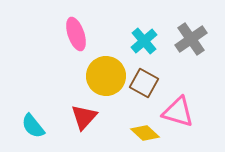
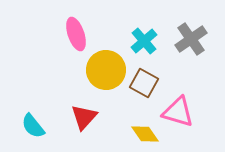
yellow circle: moved 6 px up
yellow diamond: moved 1 px down; rotated 12 degrees clockwise
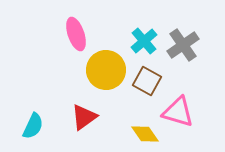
gray cross: moved 8 px left, 6 px down
brown square: moved 3 px right, 2 px up
red triangle: rotated 12 degrees clockwise
cyan semicircle: rotated 116 degrees counterclockwise
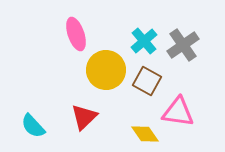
pink triangle: rotated 8 degrees counterclockwise
red triangle: rotated 8 degrees counterclockwise
cyan semicircle: rotated 112 degrees clockwise
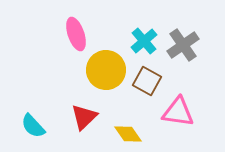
yellow diamond: moved 17 px left
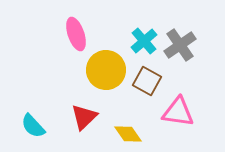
gray cross: moved 3 px left
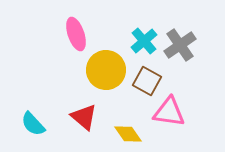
pink triangle: moved 9 px left
red triangle: rotated 36 degrees counterclockwise
cyan semicircle: moved 2 px up
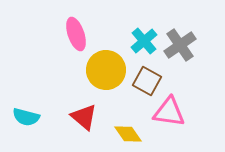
cyan semicircle: moved 7 px left, 7 px up; rotated 32 degrees counterclockwise
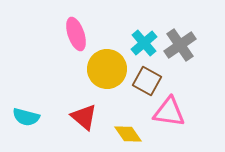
cyan cross: moved 2 px down
yellow circle: moved 1 px right, 1 px up
